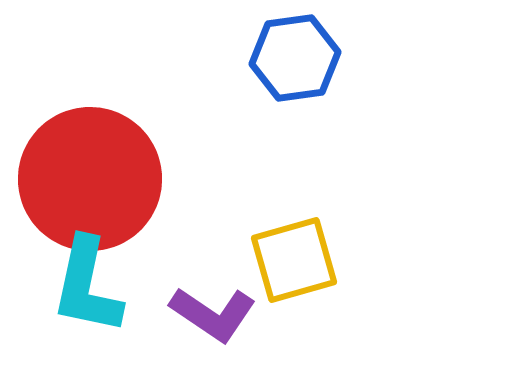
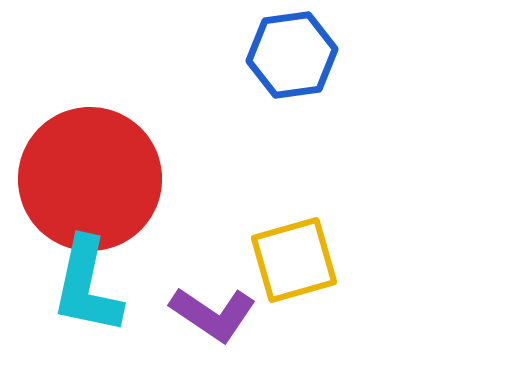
blue hexagon: moved 3 px left, 3 px up
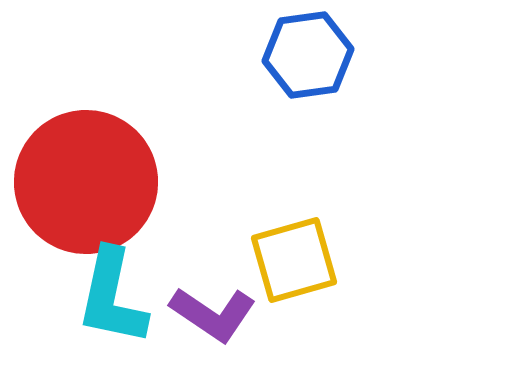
blue hexagon: moved 16 px right
red circle: moved 4 px left, 3 px down
cyan L-shape: moved 25 px right, 11 px down
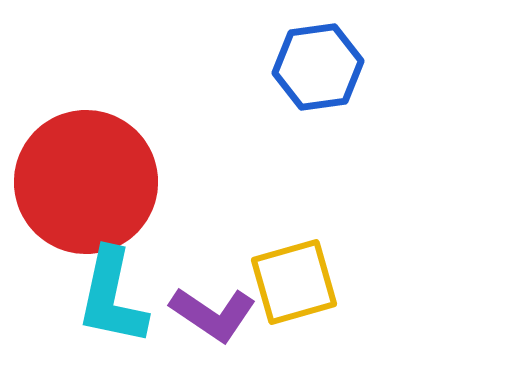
blue hexagon: moved 10 px right, 12 px down
yellow square: moved 22 px down
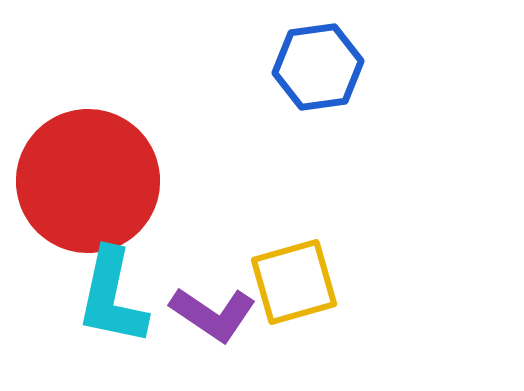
red circle: moved 2 px right, 1 px up
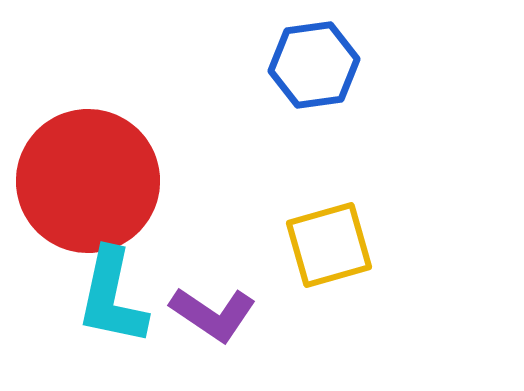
blue hexagon: moved 4 px left, 2 px up
yellow square: moved 35 px right, 37 px up
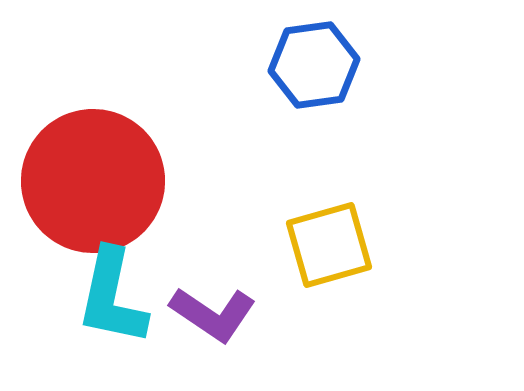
red circle: moved 5 px right
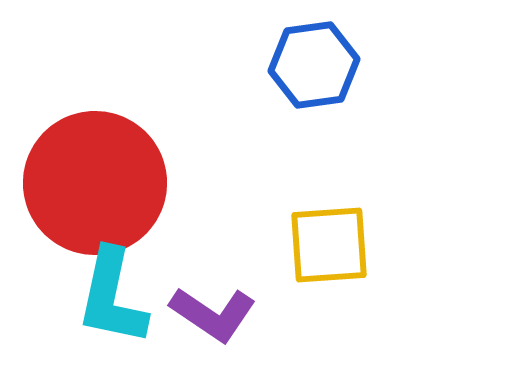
red circle: moved 2 px right, 2 px down
yellow square: rotated 12 degrees clockwise
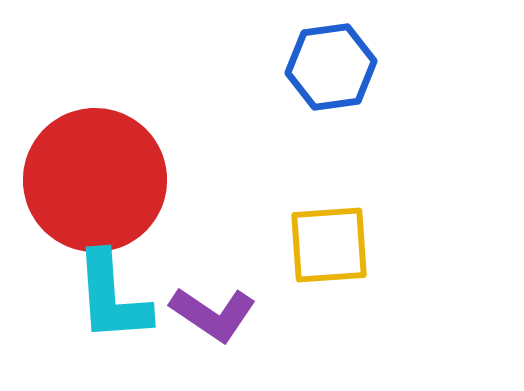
blue hexagon: moved 17 px right, 2 px down
red circle: moved 3 px up
cyan L-shape: rotated 16 degrees counterclockwise
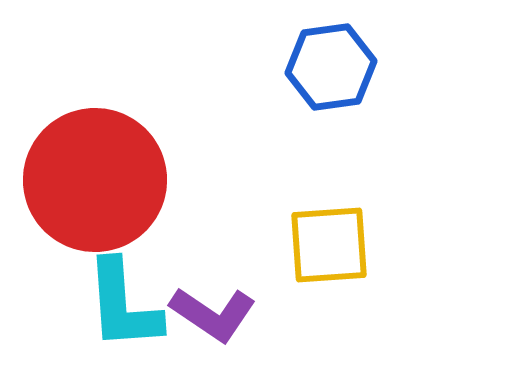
cyan L-shape: moved 11 px right, 8 px down
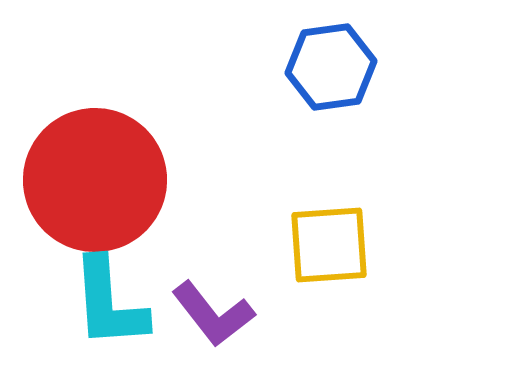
cyan L-shape: moved 14 px left, 2 px up
purple L-shape: rotated 18 degrees clockwise
